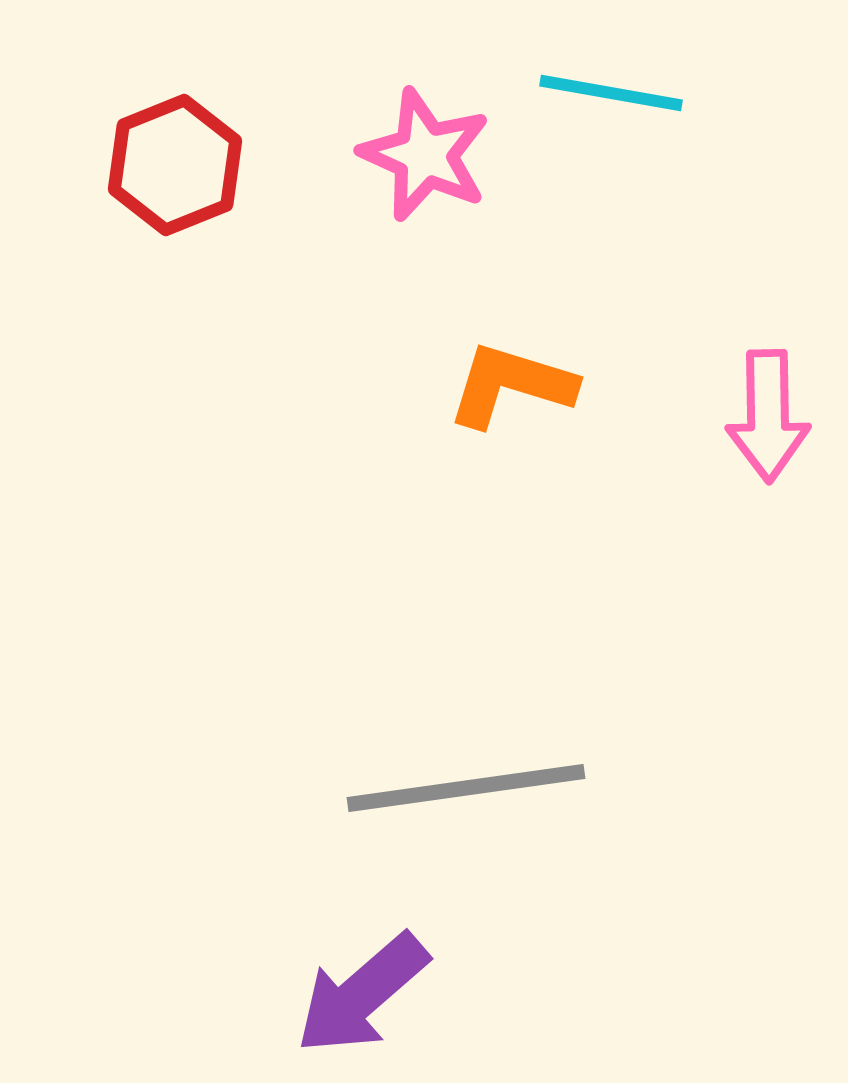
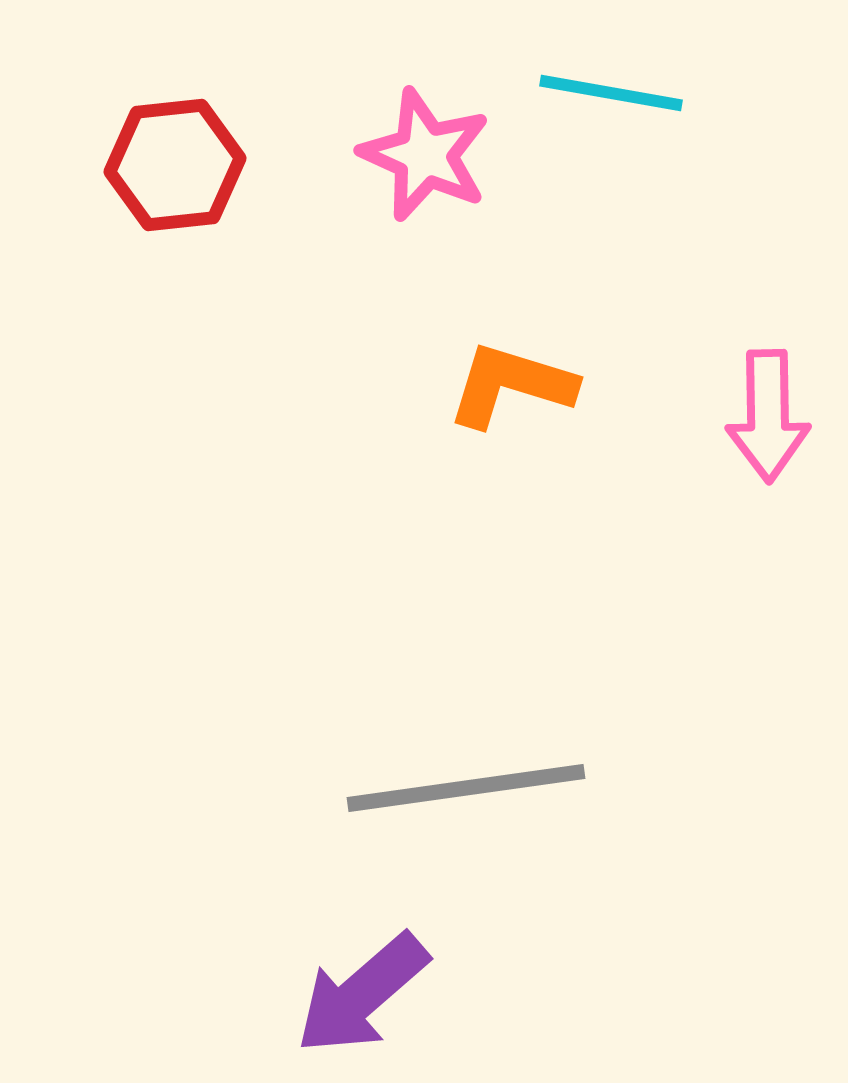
red hexagon: rotated 16 degrees clockwise
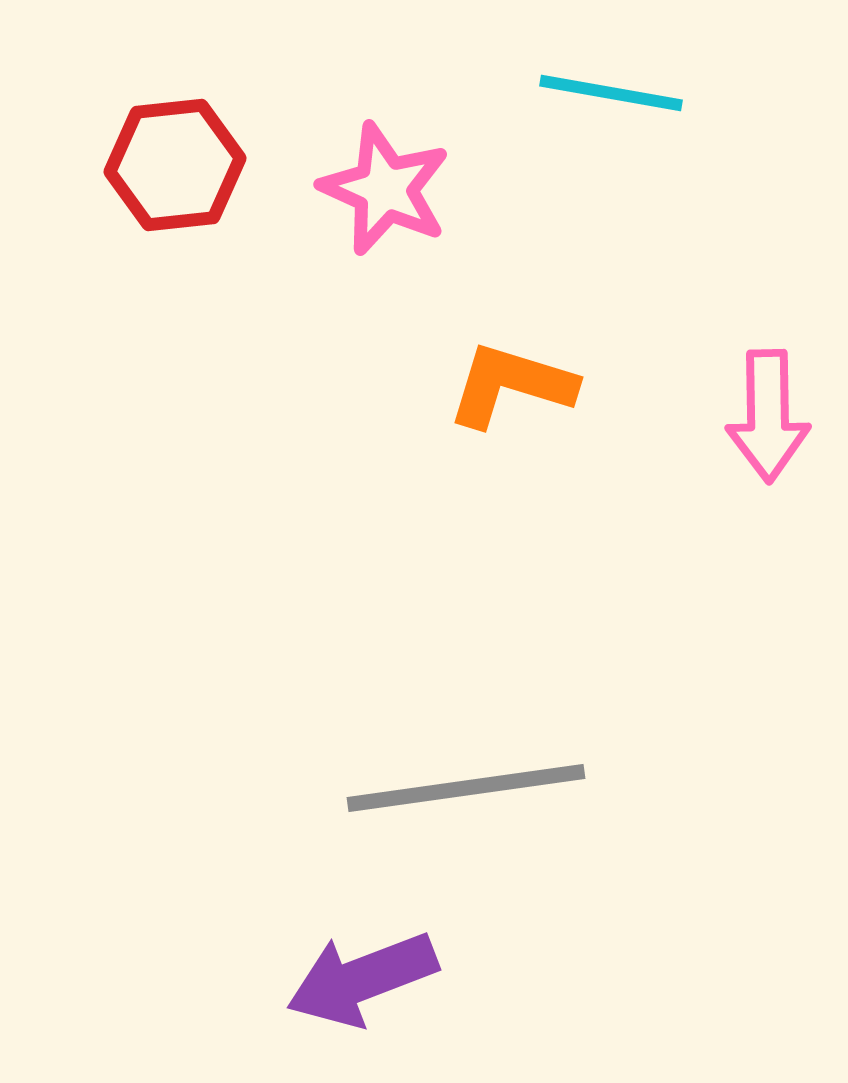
pink star: moved 40 px left, 34 px down
purple arrow: moved 15 px up; rotated 20 degrees clockwise
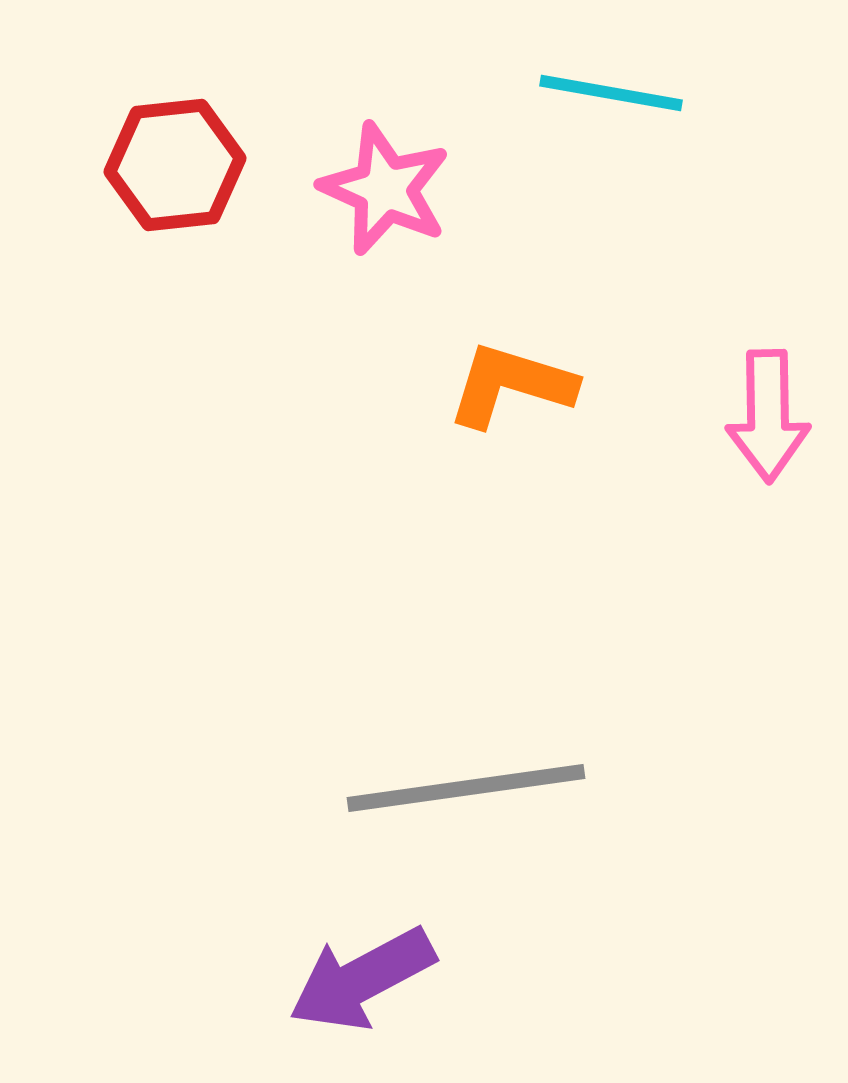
purple arrow: rotated 7 degrees counterclockwise
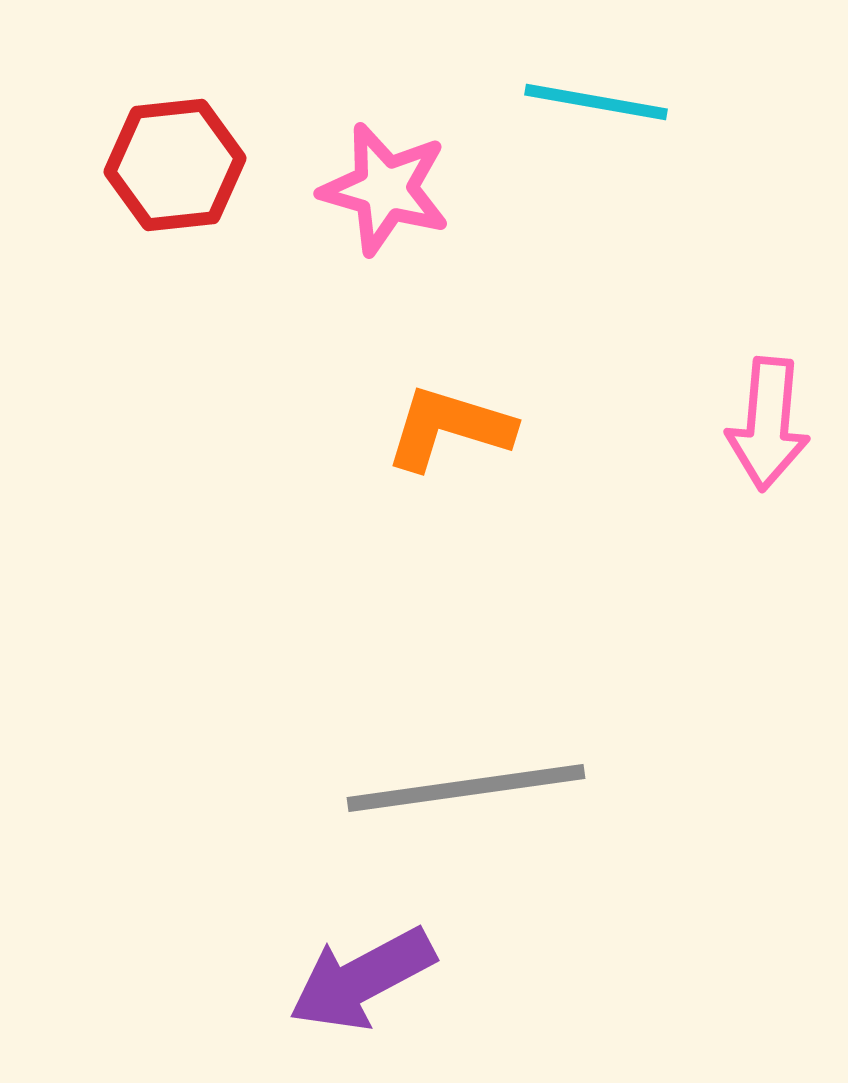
cyan line: moved 15 px left, 9 px down
pink star: rotated 8 degrees counterclockwise
orange L-shape: moved 62 px left, 43 px down
pink arrow: moved 8 px down; rotated 6 degrees clockwise
